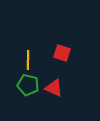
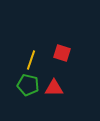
yellow line: moved 3 px right; rotated 18 degrees clockwise
red triangle: rotated 24 degrees counterclockwise
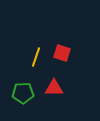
yellow line: moved 5 px right, 3 px up
green pentagon: moved 5 px left, 8 px down; rotated 15 degrees counterclockwise
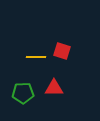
red square: moved 2 px up
yellow line: rotated 72 degrees clockwise
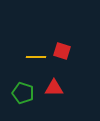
green pentagon: rotated 20 degrees clockwise
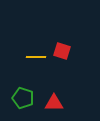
red triangle: moved 15 px down
green pentagon: moved 5 px down
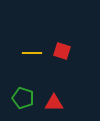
yellow line: moved 4 px left, 4 px up
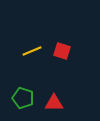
yellow line: moved 2 px up; rotated 24 degrees counterclockwise
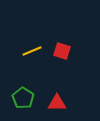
green pentagon: rotated 15 degrees clockwise
red triangle: moved 3 px right
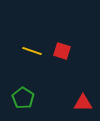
yellow line: rotated 42 degrees clockwise
red triangle: moved 26 px right
